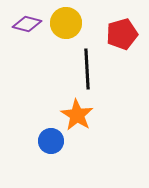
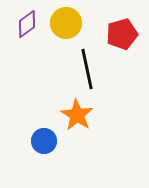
purple diamond: rotated 52 degrees counterclockwise
black line: rotated 9 degrees counterclockwise
blue circle: moved 7 px left
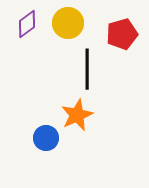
yellow circle: moved 2 px right
black line: rotated 12 degrees clockwise
orange star: rotated 16 degrees clockwise
blue circle: moved 2 px right, 3 px up
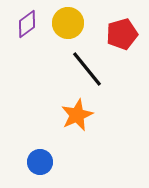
black line: rotated 39 degrees counterclockwise
blue circle: moved 6 px left, 24 px down
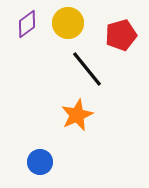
red pentagon: moved 1 px left, 1 px down
